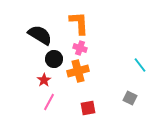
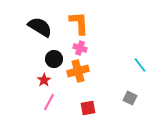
black semicircle: moved 8 px up
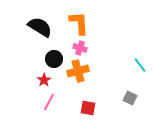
red square: rotated 21 degrees clockwise
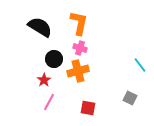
orange L-shape: rotated 15 degrees clockwise
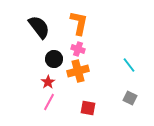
black semicircle: moved 1 px left; rotated 20 degrees clockwise
pink cross: moved 2 px left, 1 px down
cyan line: moved 11 px left
red star: moved 4 px right, 2 px down
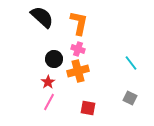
black semicircle: moved 3 px right, 10 px up; rotated 10 degrees counterclockwise
cyan line: moved 2 px right, 2 px up
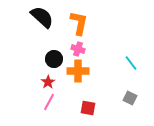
orange cross: rotated 15 degrees clockwise
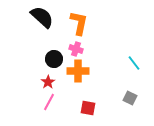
pink cross: moved 2 px left
cyan line: moved 3 px right
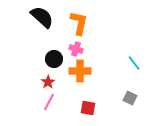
orange cross: moved 2 px right
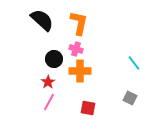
black semicircle: moved 3 px down
